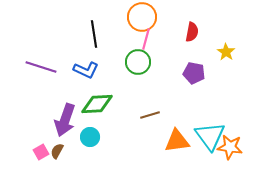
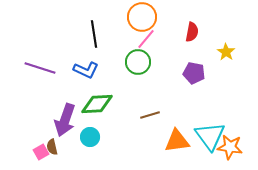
pink line: rotated 25 degrees clockwise
purple line: moved 1 px left, 1 px down
brown semicircle: moved 5 px left, 4 px up; rotated 42 degrees counterclockwise
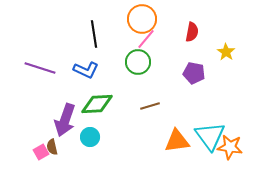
orange circle: moved 2 px down
brown line: moved 9 px up
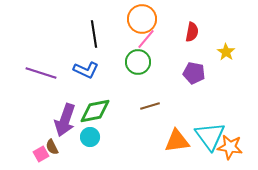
purple line: moved 1 px right, 5 px down
green diamond: moved 2 px left, 7 px down; rotated 8 degrees counterclockwise
brown semicircle: rotated 14 degrees counterclockwise
pink square: moved 2 px down
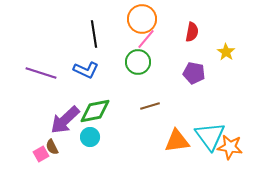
purple arrow: rotated 28 degrees clockwise
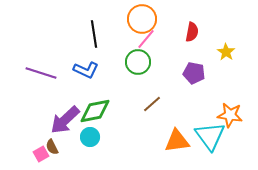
brown line: moved 2 px right, 2 px up; rotated 24 degrees counterclockwise
orange star: moved 32 px up
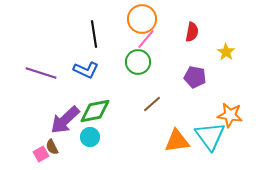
purple pentagon: moved 1 px right, 4 px down
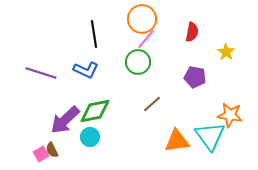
brown semicircle: moved 3 px down
